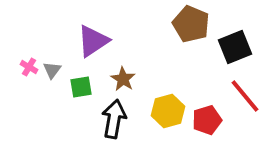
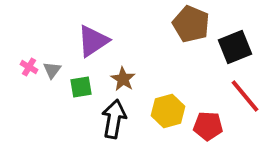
red pentagon: moved 1 px right, 6 px down; rotated 20 degrees clockwise
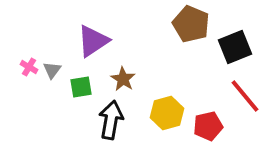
yellow hexagon: moved 1 px left, 2 px down
black arrow: moved 3 px left, 1 px down
red pentagon: rotated 16 degrees counterclockwise
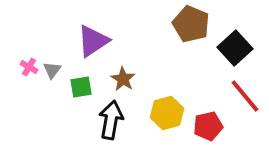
black square: moved 1 px down; rotated 20 degrees counterclockwise
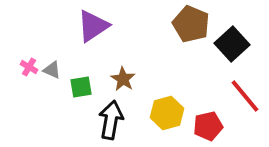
purple triangle: moved 15 px up
black square: moved 3 px left, 4 px up
gray triangle: rotated 42 degrees counterclockwise
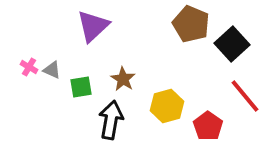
purple triangle: rotated 9 degrees counterclockwise
yellow hexagon: moved 7 px up
red pentagon: rotated 24 degrees counterclockwise
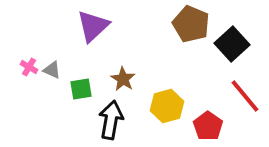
green square: moved 2 px down
